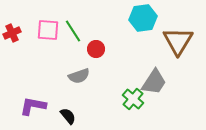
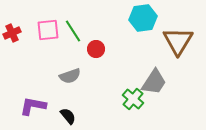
pink square: rotated 10 degrees counterclockwise
gray semicircle: moved 9 px left
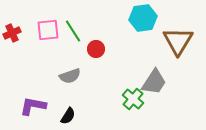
black semicircle: rotated 72 degrees clockwise
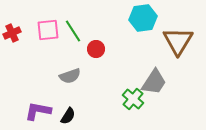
purple L-shape: moved 5 px right, 5 px down
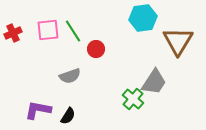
red cross: moved 1 px right
purple L-shape: moved 1 px up
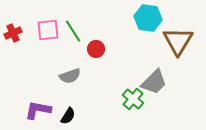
cyan hexagon: moved 5 px right; rotated 16 degrees clockwise
gray trapezoid: rotated 12 degrees clockwise
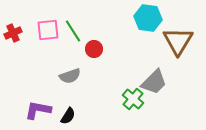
red circle: moved 2 px left
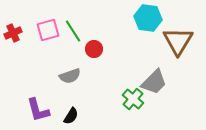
pink square: rotated 10 degrees counterclockwise
purple L-shape: rotated 116 degrees counterclockwise
black semicircle: moved 3 px right
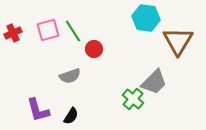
cyan hexagon: moved 2 px left
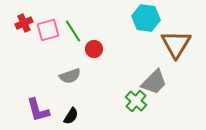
red cross: moved 11 px right, 10 px up
brown triangle: moved 2 px left, 3 px down
green cross: moved 3 px right, 2 px down
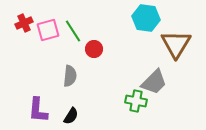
gray semicircle: rotated 65 degrees counterclockwise
green cross: rotated 30 degrees counterclockwise
purple L-shape: rotated 20 degrees clockwise
